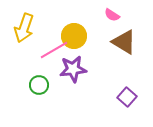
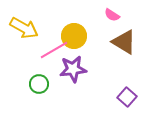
yellow arrow: rotated 80 degrees counterclockwise
green circle: moved 1 px up
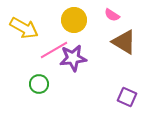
yellow circle: moved 16 px up
purple star: moved 11 px up
purple square: rotated 18 degrees counterclockwise
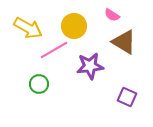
yellow circle: moved 6 px down
yellow arrow: moved 4 px right
purple star: moved 17 px right, 8 px down
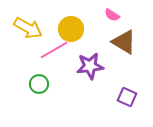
yellow circle: moved 3 px left, 3 px down
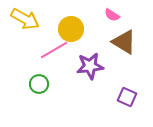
yellow arrow: moved 3 px left, 9 px up
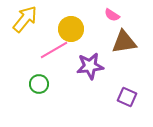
yellow arrow: rotated 80 degrees counterclockwise
brown triangle: rotated 40 degrees counterclockwise
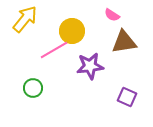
yellow circle: moved 1 px right, 2 px down
green circle: moved 6 px left, 4 px down
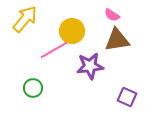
brown triangle: moved 7 px left, 2 px up
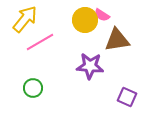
pink semicircle: moved 10 px left
yellow circle: moved 13 px right, 11 px up
pink line: moved 14 px left, 8 px up
purple star: rotated 12 degrees clockwise
